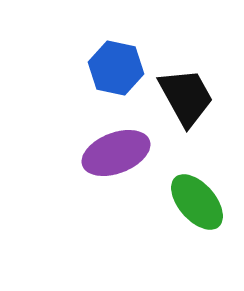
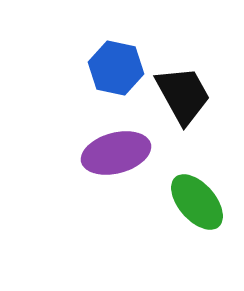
black trapezoid: moved 3 px left, 2 px up
purple ellipse: rotated 6 degrees clockwise
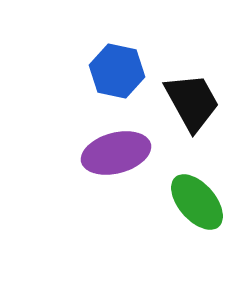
blue hexagon: moved 1 px right, 3 px down
black trapezoid: moved 9 px right, 7 px down
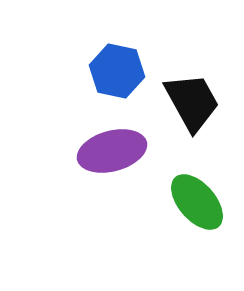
purple ellipse: moved 4 px left, 2 px up
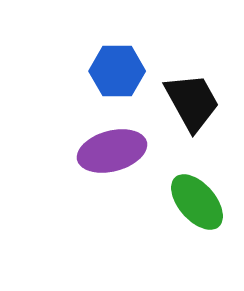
blue hexagon: rotated 12 degrees counterclockwise
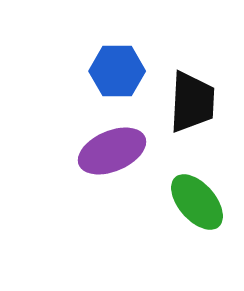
black trapezoid: rotated 32 degrees clockwise
purple ellipse: rotated 8 degrees counterclockwise
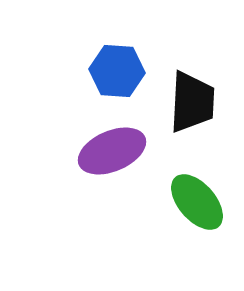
blue hexagon: rotated 4 degrees clockwise
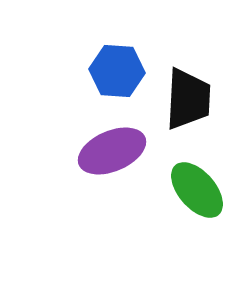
black trapezoid: moved 4 px left, 3 px up
green ellipse: moved 12 px up
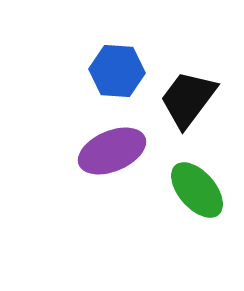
black trapezoid: rotated 146 degrees counterclockwise
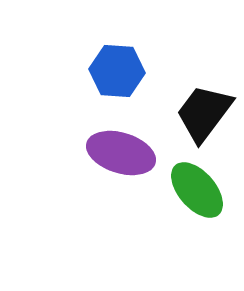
black trapezoid: moved 16 px right, 14 px down
purple ellipse: moved 9 px right, 2 px down; rotated 40 degrees clockwise
